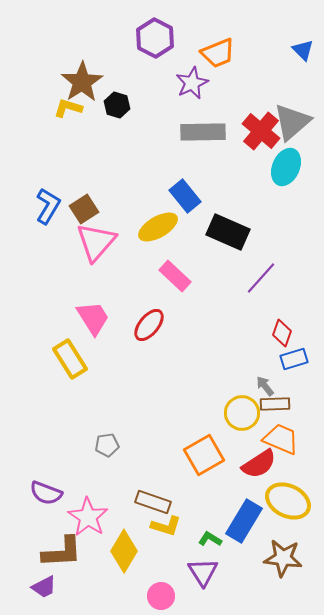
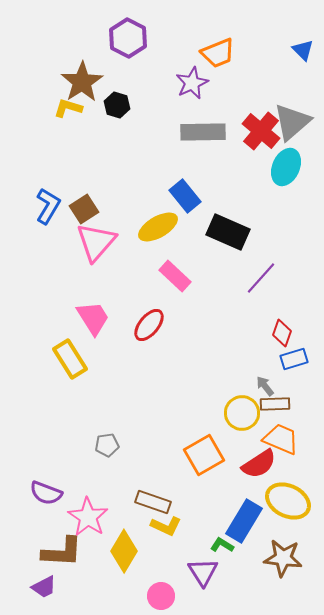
purple hexagon at (155, 38): moved 27 px left
yellow L-shape at (166, 526): rotated 8 degrees clockwise
green L-shape at (210, 539): moved 12 px right, 6 px down
brown L-shape at (62, 552): rotated 6 degrees clockwise
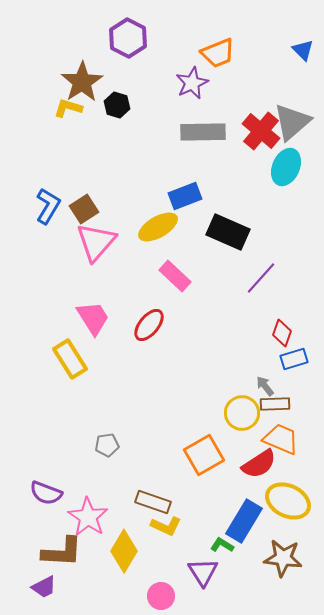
blue rectangle at (185, 196): rotated 72 degrees counterclockwise
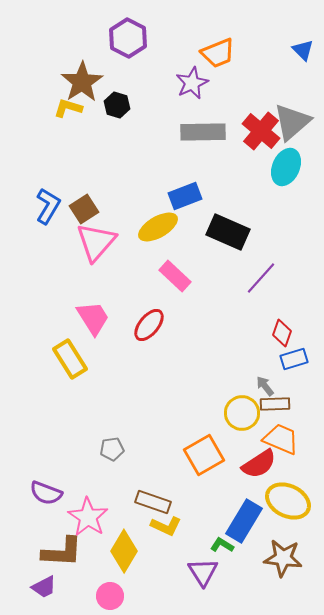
gray pentagon at (107, 445): moved 5 px right, 4 px down
pink circle at (161, 596): moved 51 px left
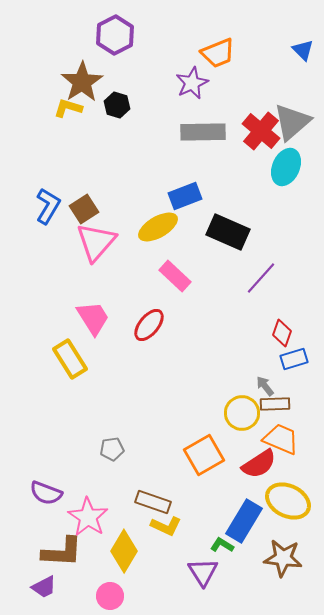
purple hexagon at (128, 38): moved 13 px left, 3 px up; rotated 6 degrees clockwise
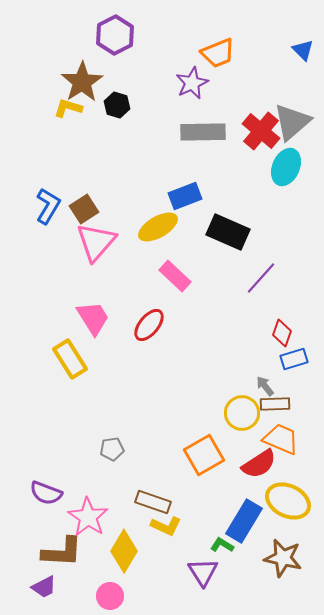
brown star at (283, 558): rotated 6 degrees clockwise
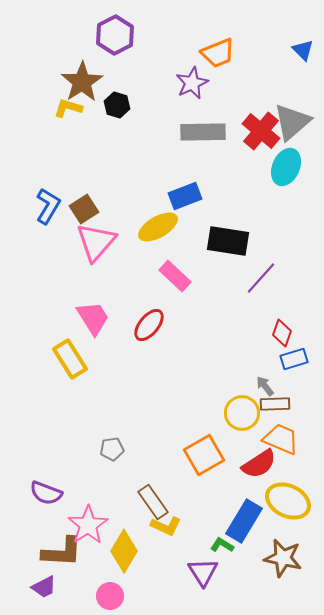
black rectangle at (228, 232): moved 9 px down; rotated 15 degrees counterclockwise
brown rectangle at (153, 502): rotated 36 degrees clockwise
pink star at (88, 517): moved 8 px down; rotated 6 degrees clockwise
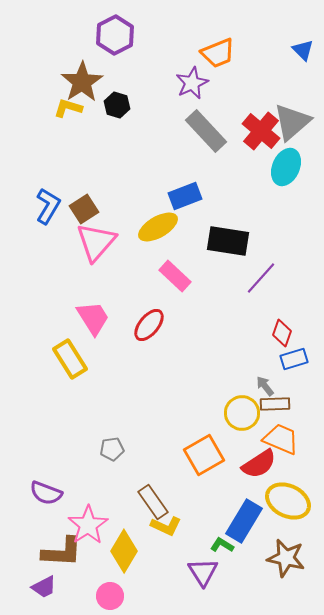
gray rectangle at (203, 132): moved 3 px right, 1 px up; rotated 48 degrees clockwise
brown star at (283, 558): moved 3 px right
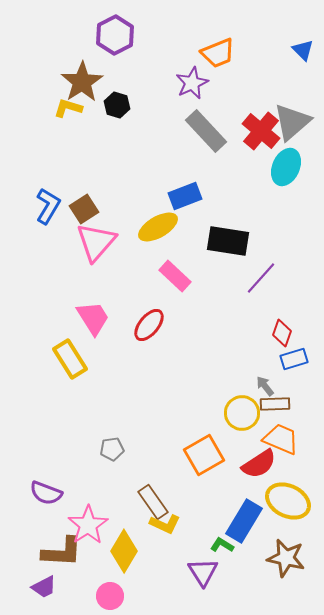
yellow L-shape at (166, 526): moved 1 px left, 2 px up
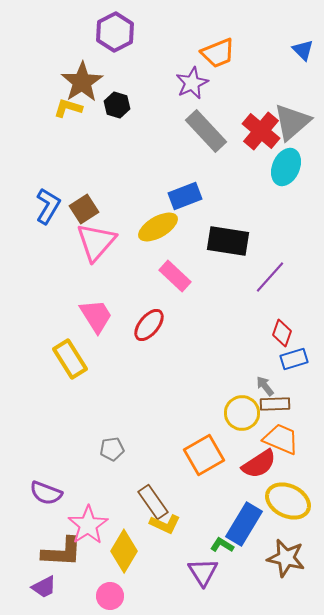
purple hexagon at (115, 35): moved 3 px up
purple line at (261, 278): moved 9 px right, 1 px up
pink trapezoid at (93, 318): moved 3 px right, 2 px up
blue rectangle at (244, 521): moved 3 px down
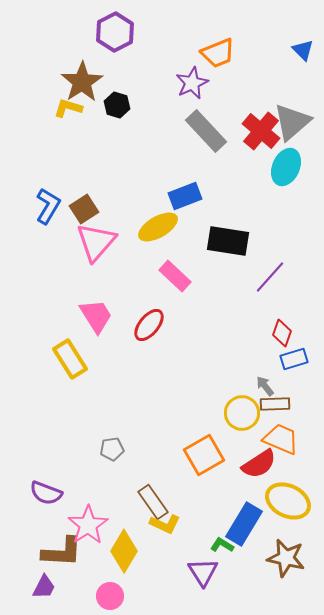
purple trapezoid at (44, 587): rotated 36 degrees counterclockwise
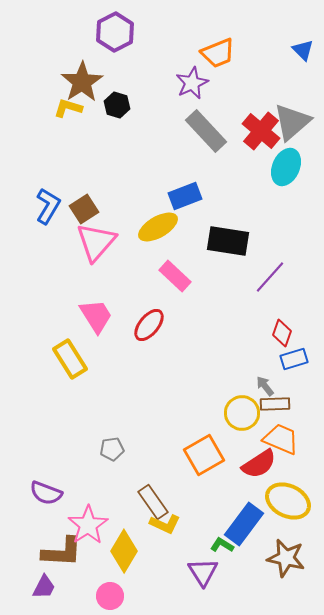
blue rectangle at (244, 524): rotated 6 degrees clockwise
